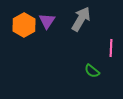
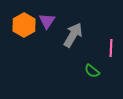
gray arrow: moved 8 px left, 16 px down
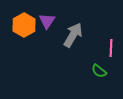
green semicircle: moved 7 px right
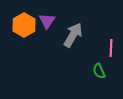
green semicircle: rotated 28 degrees clockwise
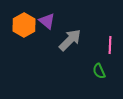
purple triangle: rotated 24 degrees counterclockwise
gray arrow: moved 3 px left, 5 px down; rotated 15 degrees clockwise
pink line: moved 1 px left, 3 px up
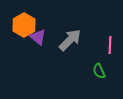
purple triangle: moved 9 px left, 16 px down
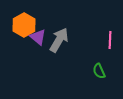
gray arrow: moved 11 px left; rotated 15 degrees counterclockwise
pink line: moved 5 px up
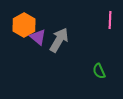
pink line: moved 20 px up
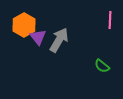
purple triangle: rotated 12 degrees clockwise
green semicircle: moved 3 px right, 5 px up; rotated 28 degrees counterclockwise
